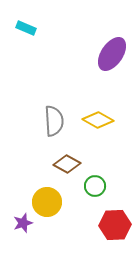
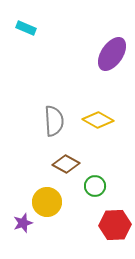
brown diamond: moved 1 px left
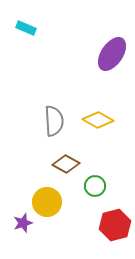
red hexagon: rotated 12 degrees counterclockwise
